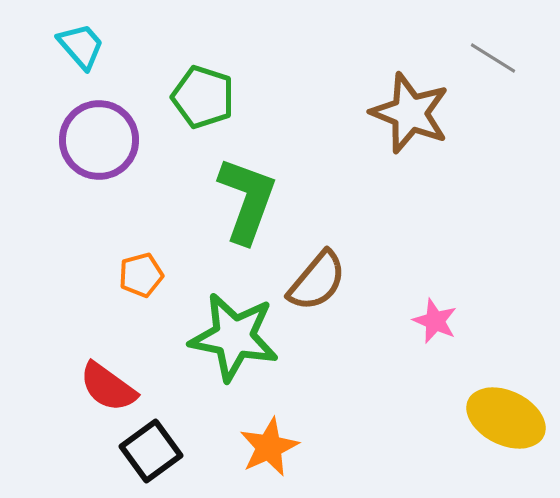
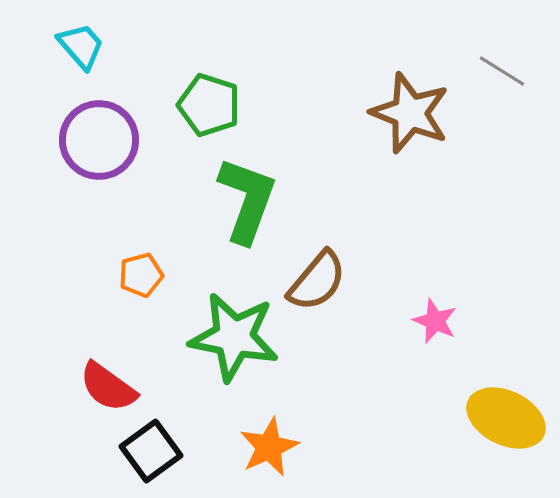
gray line: moved 9 px right, 13 px down
green pentagon: moved 6 px right, 8 px down
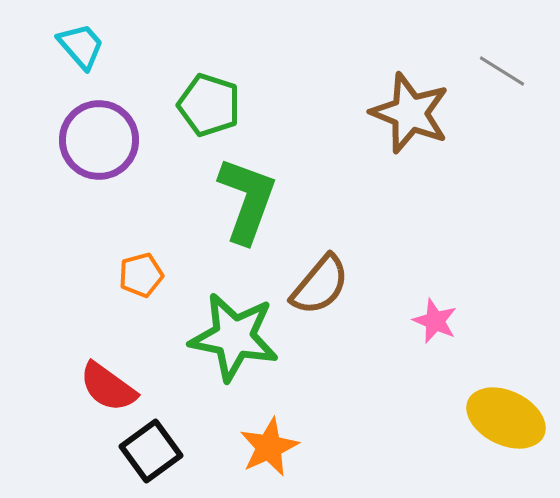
brown semicircle: moved 3 px right, 4 px down
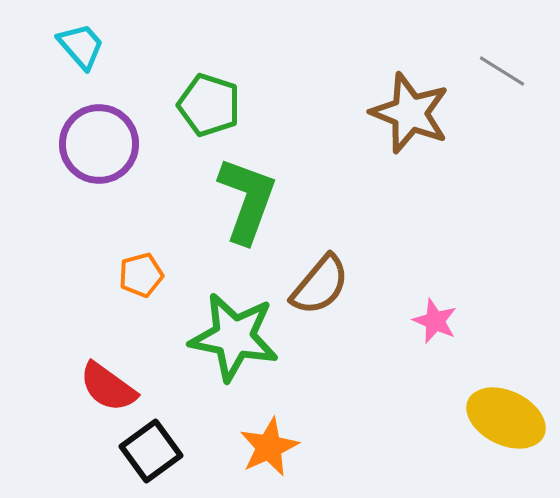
purple circle: moved 4 px down
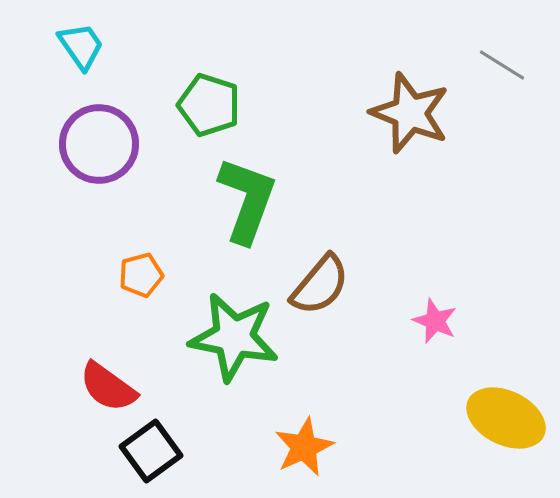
cyan trapezoid: rotated 6 degrees clockwise
gray line: moved 6 px up
orange star: moved 35 px right
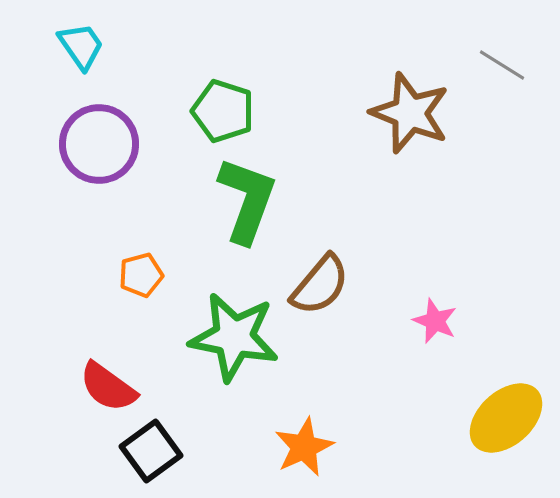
green pentagon: moved 14 px right, 6 px down
yellow ellipse: rotated 68 degrees counterclockwise
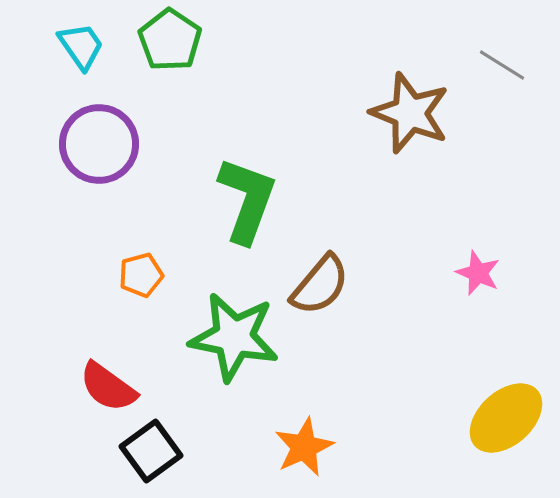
green pentagon: moved 53 px left, 71 px up; rotated 16 degrees clockwise
pink star: moved 43 px right, 48 px up
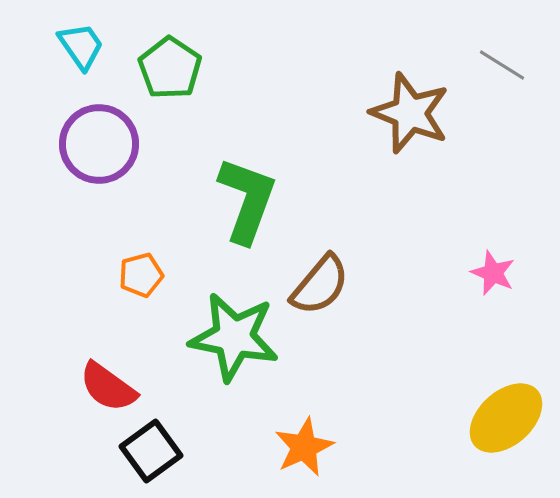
green pentagon: moved 28 px down
pink star: moved 15 px right
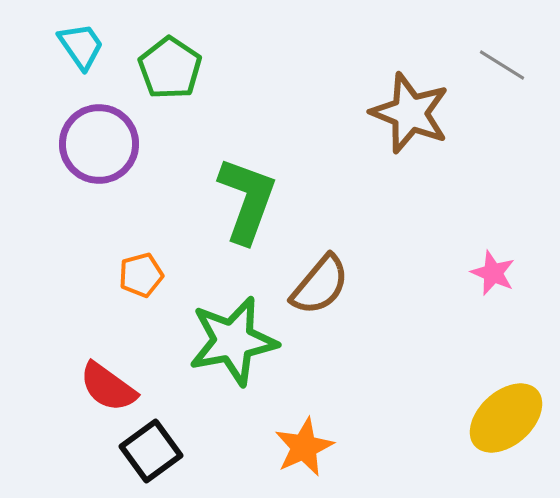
green star: moved 1 px left, 4 px down; rotated 22 degrees counterclockwise
